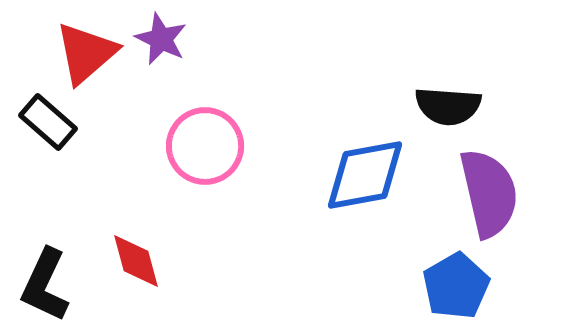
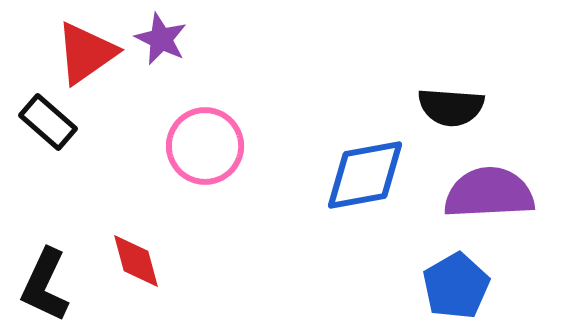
red triangle: rotated 6 degrees clockwise
black semicircle: moved 3 px right, 1 px down
purple semicircle: rotated 80 degrees counterclockwise
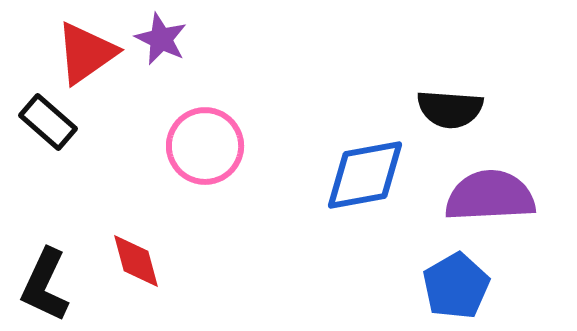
black semicircle: moved 1 px left, 2 px down
purple semicircle: moved 1 px right, 3 px down
